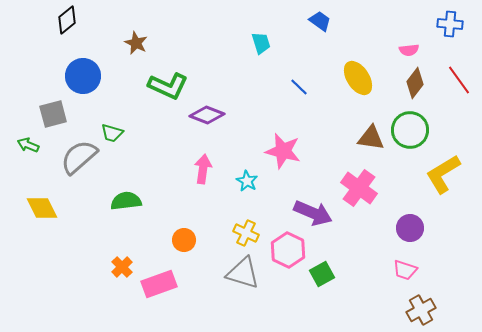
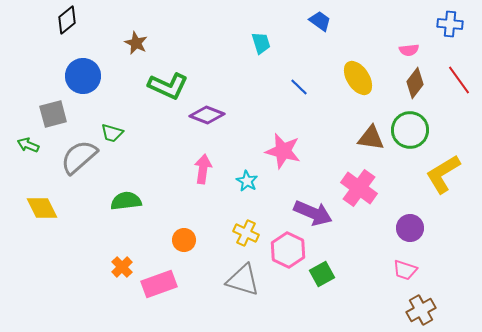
gray triangle: moved 7 px down
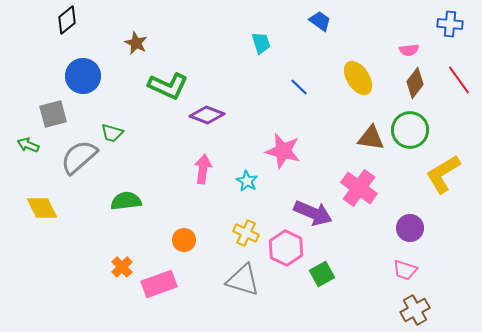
pink hexagon: moved 2 px left, 2 px up
brown cross: moved 6 px left
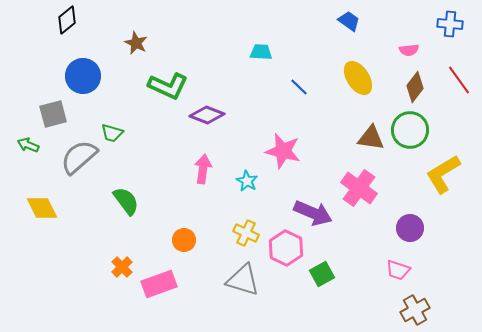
blue trapezoid: moved 29 px right
cyan trapezoid: moved 9 px down; rotated 70 degrees counterclockwise
brown diamond: moved 4 px down
green semicircle: rotated 60 degrees clockwise
pink trapezoid: moved 7 px left
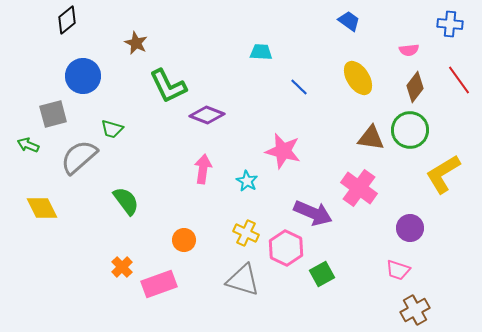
green L-shape: rotated 39 degrees clockwise
green trapezoid: moved 4 px up
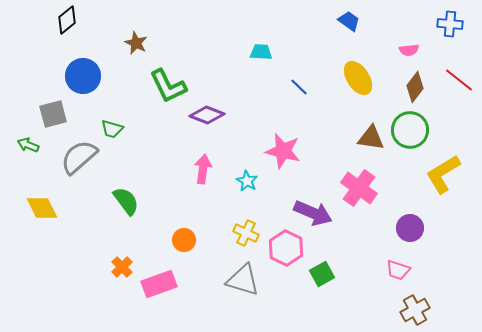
red line: rotated 16 degrees counterclockwise
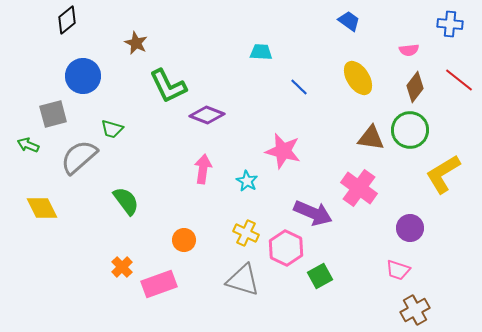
green square: moved 2 px left, 2 px down
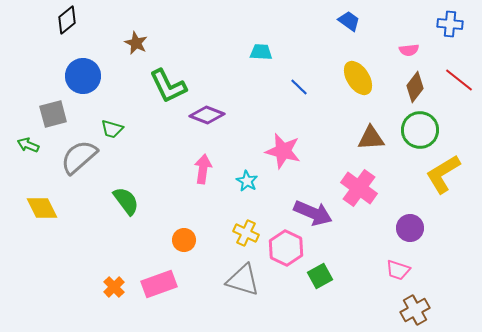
green circle: moved 10 px right
brown triangle: rotated 12 degrees counterclockwise
orange cross: moved 8 px left, 20 px down
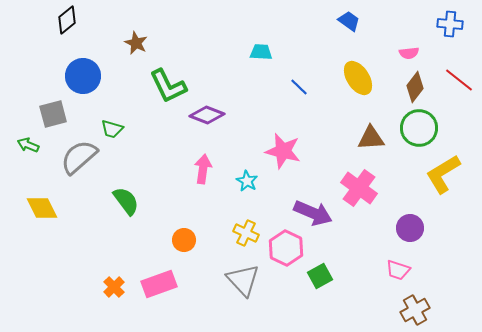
pink semicircle: moved 3 px down
green circle: moved 1 px left, 2 px up
gray triangle: rotated 30 degrees clockwise
